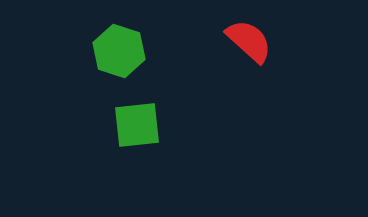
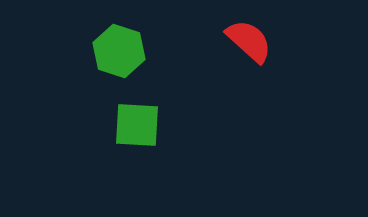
green square: rotated 9 degrees clockwise
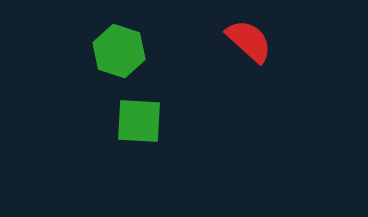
green square: moved 2 px right, 4 px up
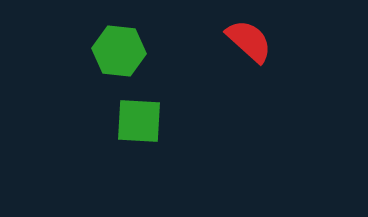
green hexagon: rotated 12 degrees counterclockwise
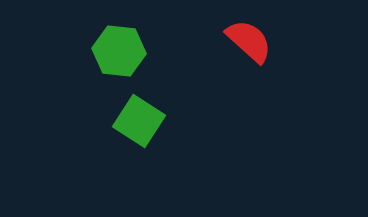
green square: rotated 30 degrees clockwise
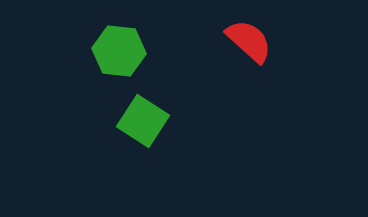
green square: moved 4 px right
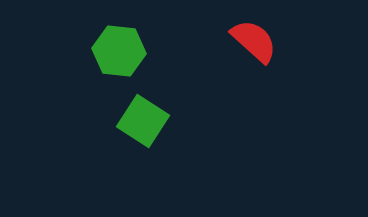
red semicircle: moved 5 px right
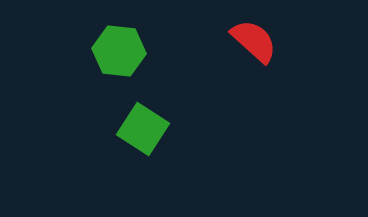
green square: moved 8 px down
